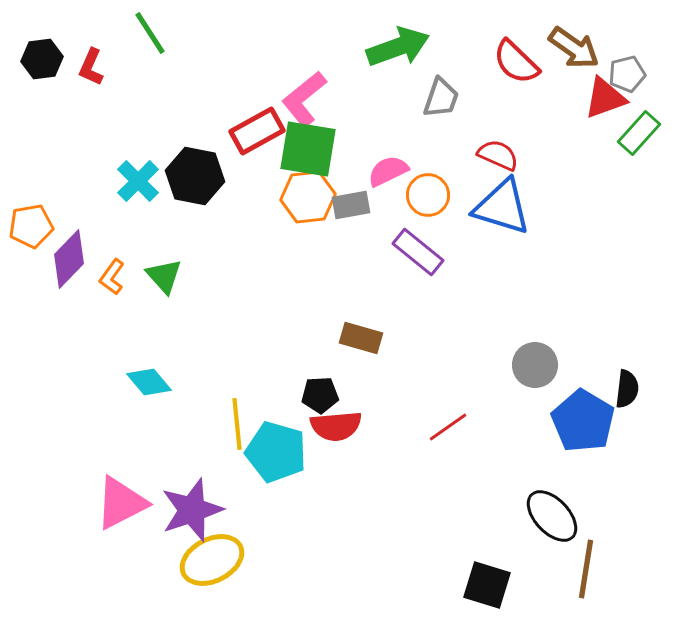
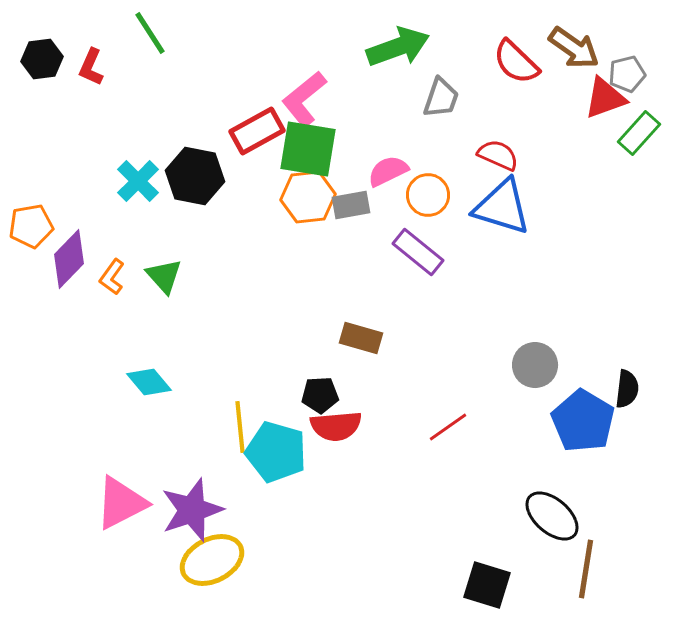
yellow line at (237, 424): moved 3 px right, 3 px down
black ellipse at (552, 516): rotated 6 degrees counterclockwise
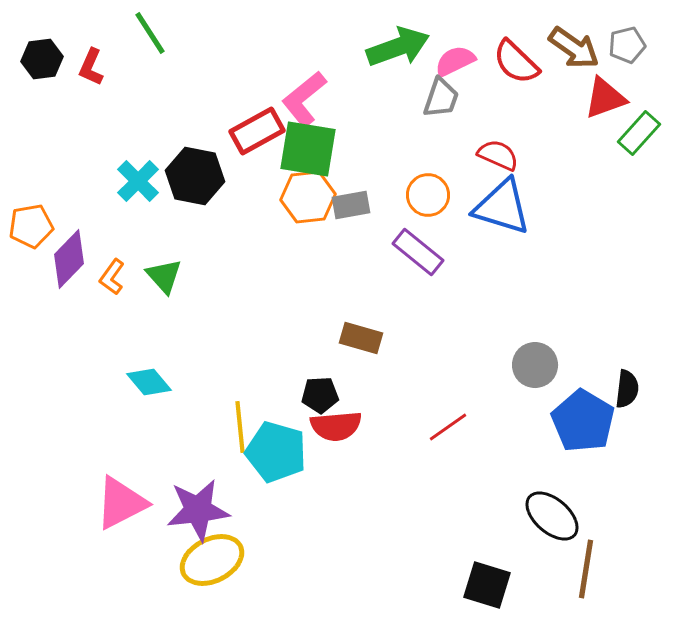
gray pentagon at (627, 74): moved 29 px up
pink semicircle at (388, 171): moved 67 px right, 110 px up
purple star at (192, 510): moved 6 px right; rotated 12 degrees clockwise
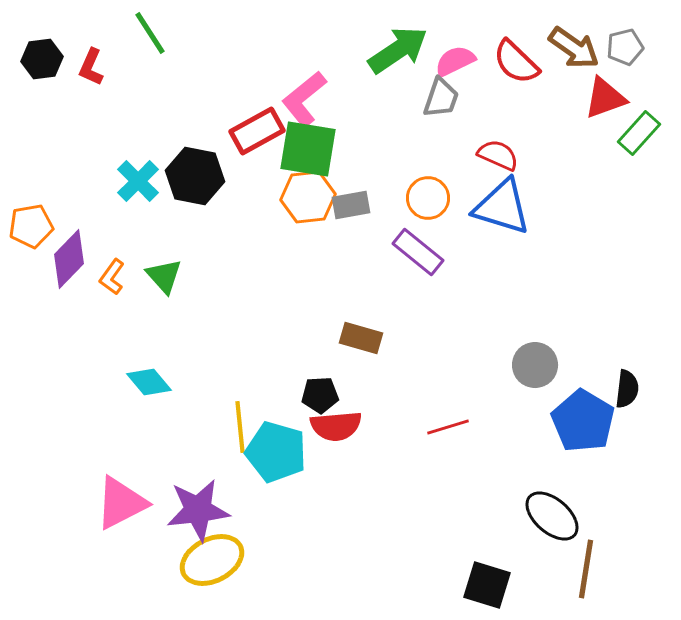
gray pentagon at (627, 45): moved 2 px left, 2 px down
green arrow at (398, 47): moved 3 px down; rotated 14 degrees counterclockwise
orange circle at (428, 195): moved 3 px down
red line at (448, 427): rotated 18 degrees clockwise
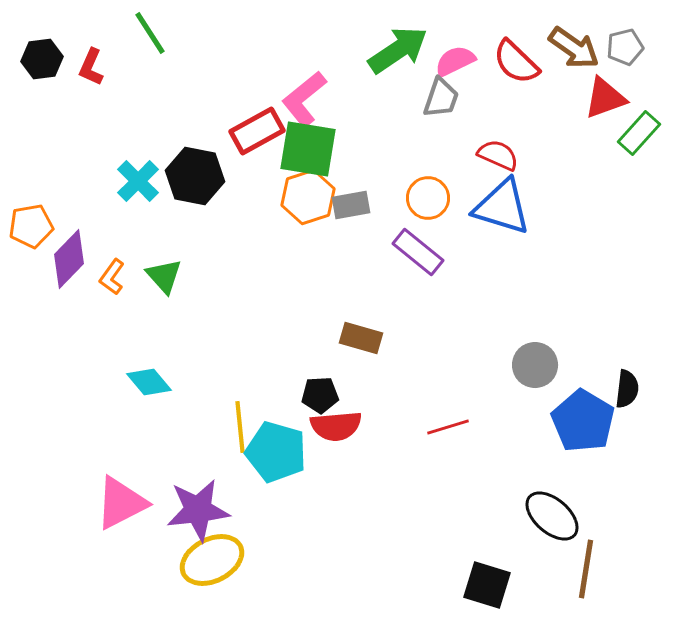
orange hexagon at (308, 197): rotated 12 degrees counterclockwise
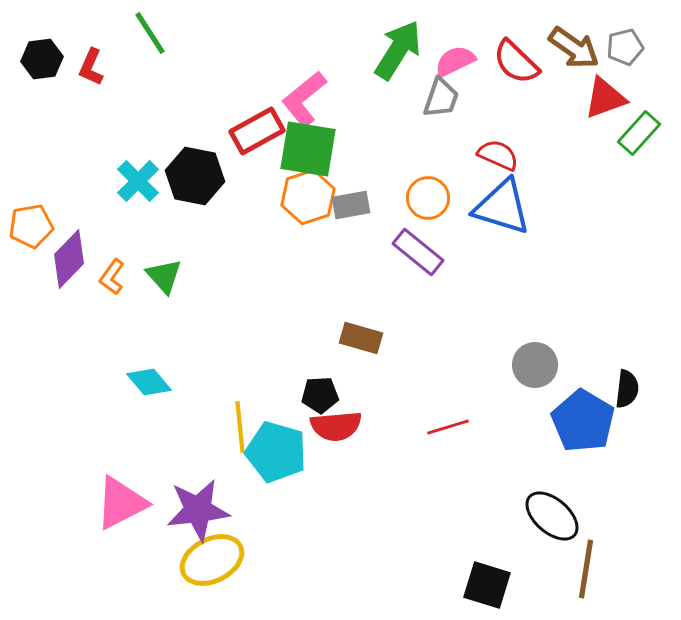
green arrow at (398, 50): rotated 24 degrees counterclockwise
